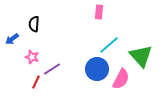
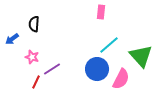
pink rectangle: moved 2 px right
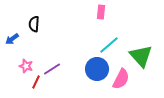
pink star: moved 6 px left, 9 px down
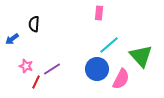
pink rectangle: moved 2 px left, 1 px down
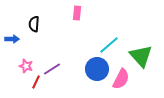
pink rectangle: moved 22 px left
blue arrow: rotated 144 degrees counterclockwise
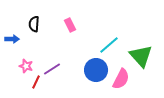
pink rectangle: moved 7 px left, 12 px down; rotated 32 degrees counterclockwise
blue circle: moved 1 px left, 1 px down
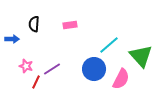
pink rectangle: rotated 72 degrees counterclockwise
blue circle: moved 2 px left, 1 px up
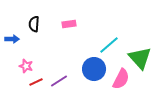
pink rectangle: moved 1 px left, 1 px up
green triangle: moved 1 px left, 2 px down
purple line: moved 7 px right, 12 px down
red line: rotated 40 degrees clockwise
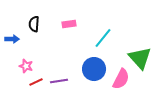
cyan line: moved 6 px left, 7 px up; rotated 10 degrees counterclockwise
purple line: rotated 24 degrees clockwise
